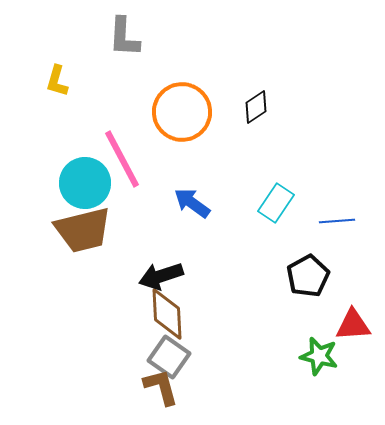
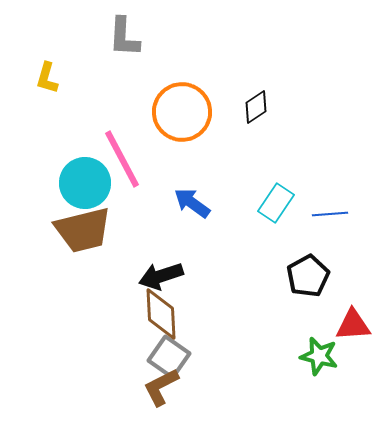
yellow L-shape: moved 10 px left, 3 px up
blue line: moved 7 px left, 7 px up
brown diamond: moved 6 px left
brown L-shape: rotated 102 degrees counterclockwise
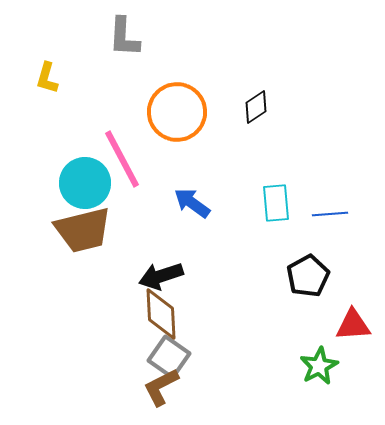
orange circle: moved 5 px left
cyan rectangle: rotated 39 degrees counterclockwise
green star: moved 10 px down; rotated 30 degrees clockwise
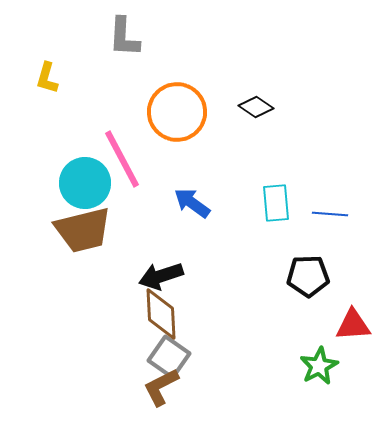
black diamond: rotated 68 degrees clockwise
blue line: rotated 8 degrees clockwise
black pentagon: rotated 27 degrees clockwise
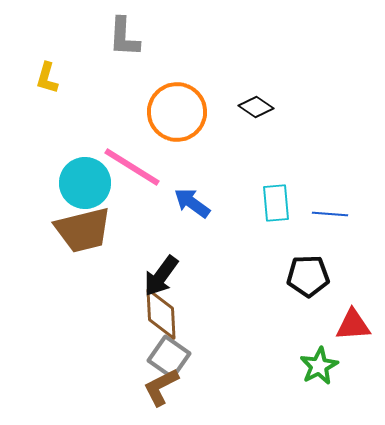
pink line: moved 10 px right, 8 px down; rotated 30 degrees counterclockwise
black arrow: rotated 36 degrees counterclockwise
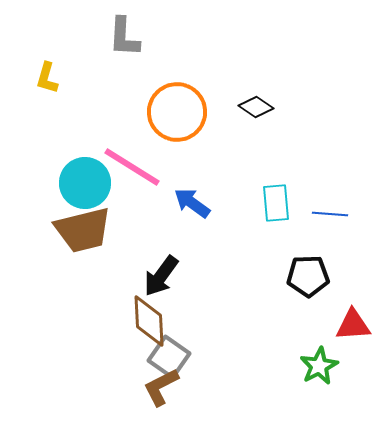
brown diamond: moved 12 px left, 7 px down
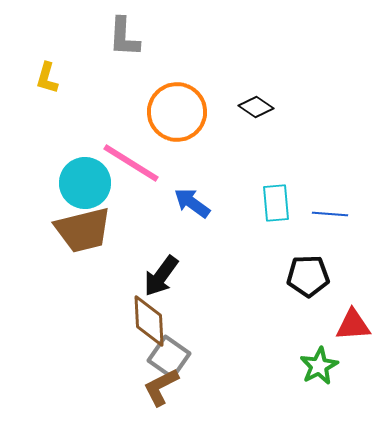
pink line: moved 1 px left, 4 px up
